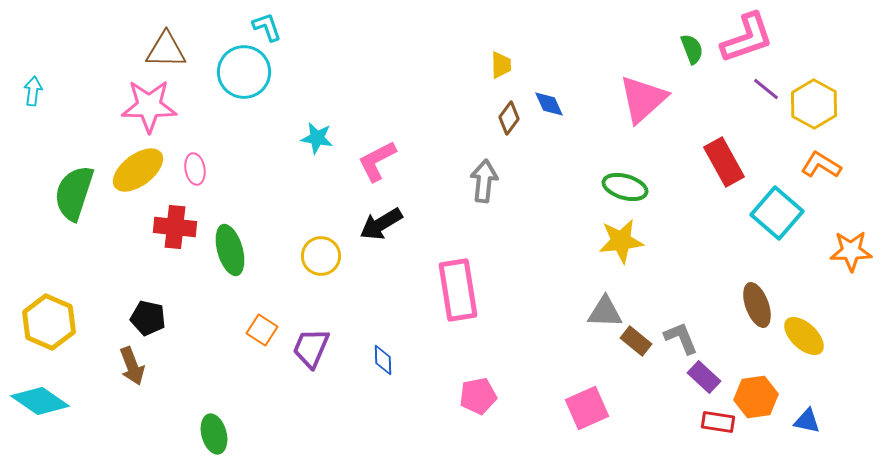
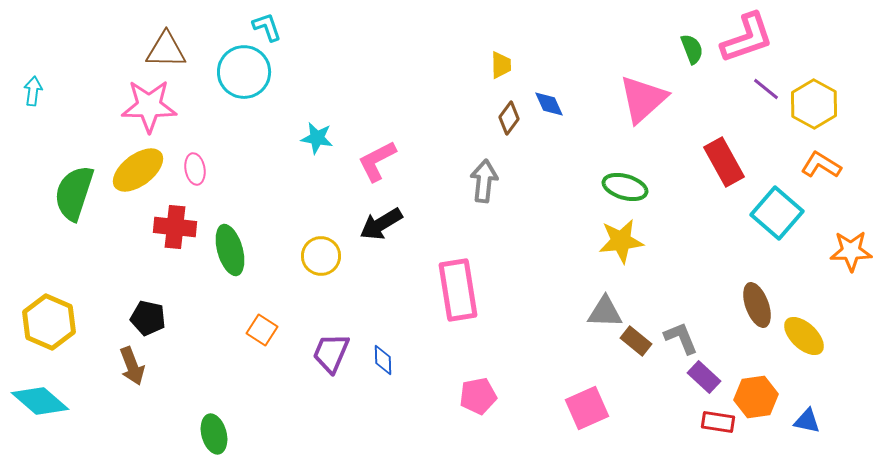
purple trapezoid at (311, 348): moved 20 px right, 5 px down
cyan diamond at (40, 401): rotated 6 degrees clockwise
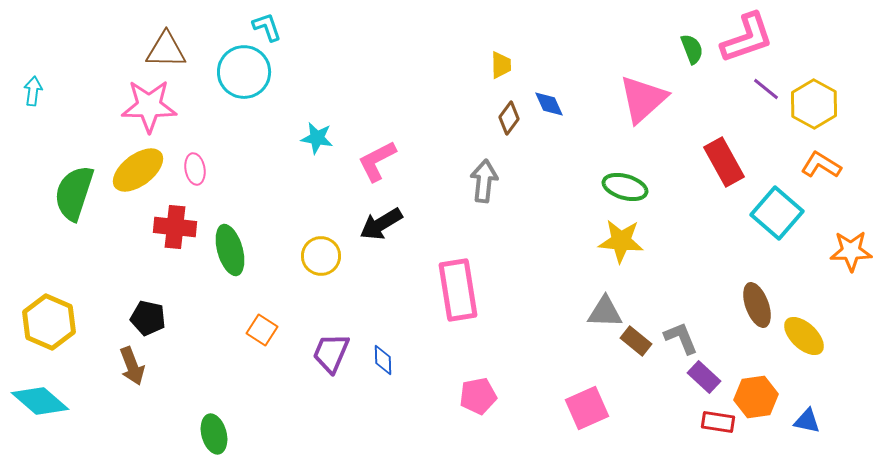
yellow star at (621, 241): rotated 12 degrees clockwise
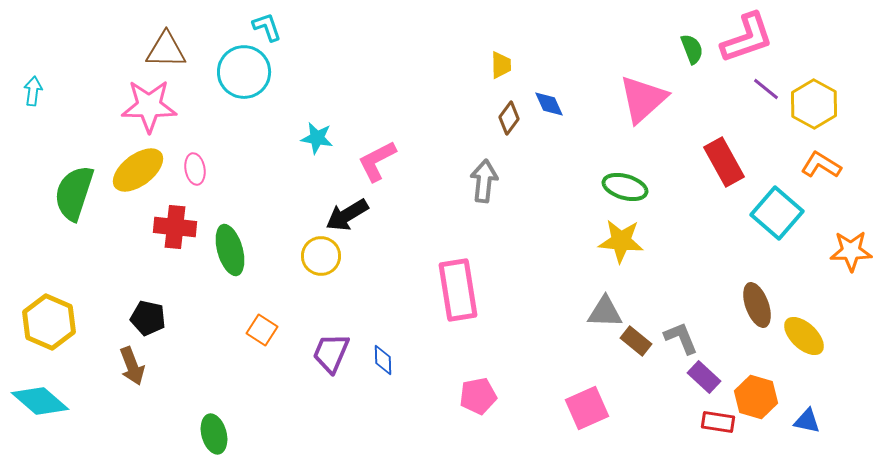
black arrow at (381, 224): moved 34 px left, 9 px up
orange hexagon at (756, 397): rotated 24 degrees clockwise
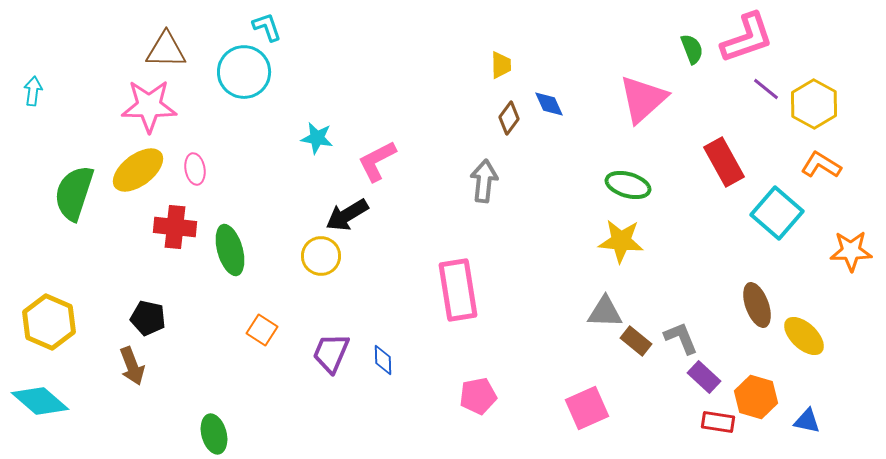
green ellipse at (625, 187): moved 3 px right, 2 px up
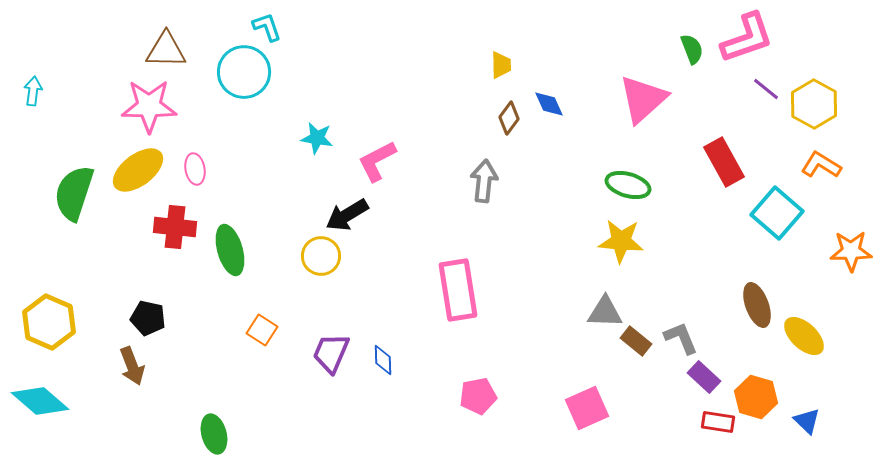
blue triangle at (807, 421): rotated 32 degrees clockwise
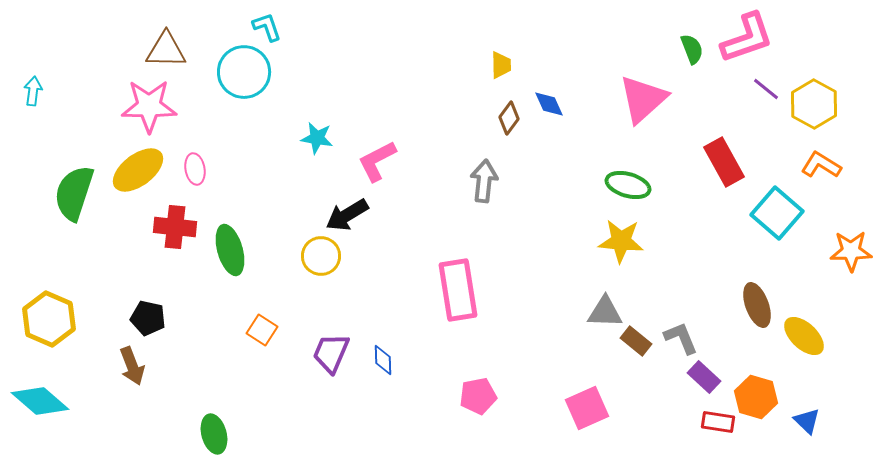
yellow hexagon at (49, 322): moved 3 px up
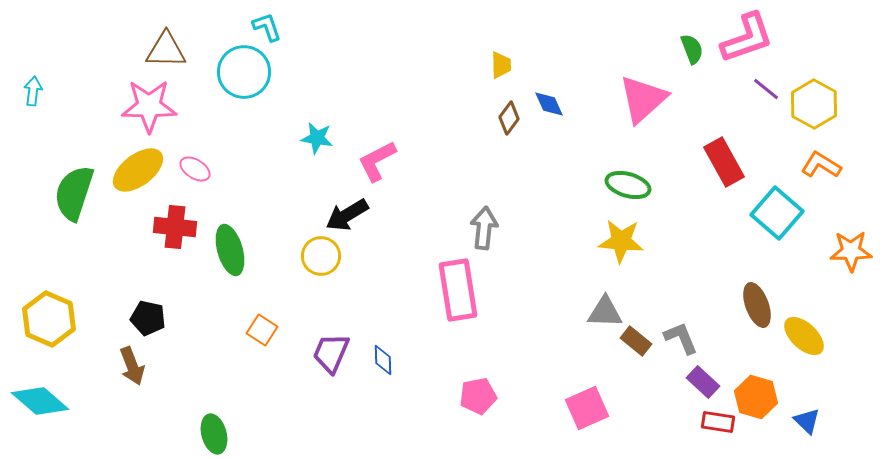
pink ellipse at (195, 169): rotated 48 degrees counterclockwise
gray arrow at (484, 181): moved 47 px down
purple rectangle at (704, 377): moved 1 px left, 5 px down
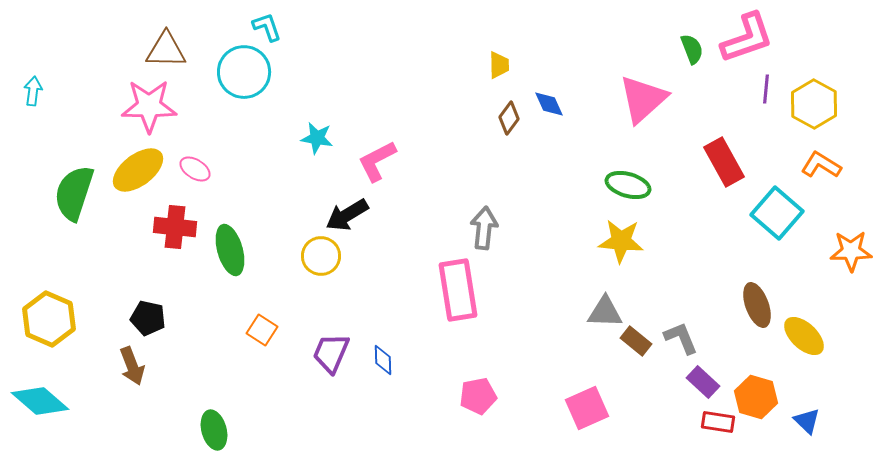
yellow trapezoid at (501, 65): moved 2 px left
purple line at (766, 89): rotated 56 degrees clockwise
green ellipse at (214, 434): moved 4 px up
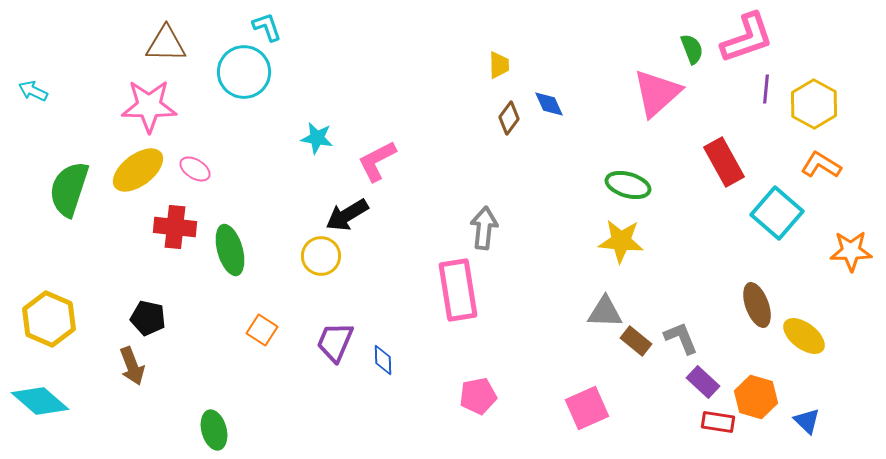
brown triangle at (166, 50): moved 6 px up
cyan arrow at (33, 91): rotated 72 degrees counterclockwise
pink triangle at (643, 99): moved 14 px right, 6 px up
green semicircle at (74, 193): moved 5 px left, 4 px up
yellow ellipse at (804, 336): rotated 6 degrees counterclockwise
purple trapezoid at (331, 353): moved 4 px right, 11 px up
